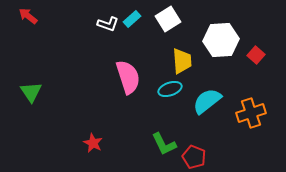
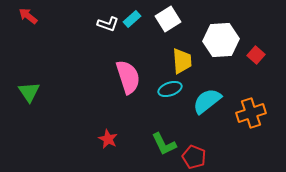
green triangle: moved 2 px left
red star: moved 15 px right, 4 px up
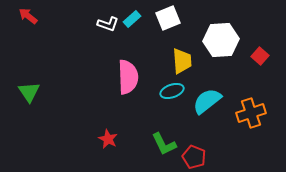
white square: moved 1 px up; rotated 10 degrees clockwise
red square: moved 4 px right, 1 px down
pink semicircle: rotated 16 degrees clockwise
cyan ellipse: moved 2 px right, 2 px down
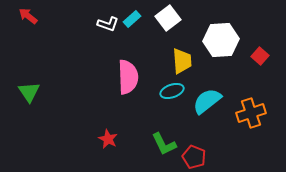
white square: rotated 15 degrees counterclockwise
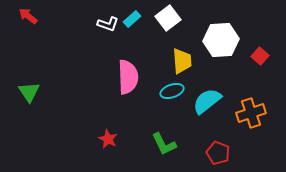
red pentagon: moved 24 px right, 4 px up
